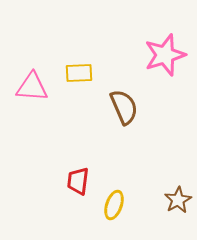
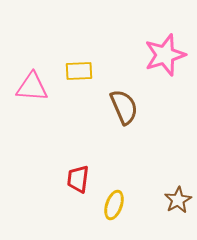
yellow rectangle: moved 2 px up
red trapezoid: moved 2 px up
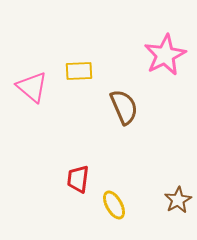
pink star: rotated 9 degrees counterclockwise
pink triangle: rotated 36 degrees clockwise
yellow ellipse: rotated 48 degrees counterclockwise
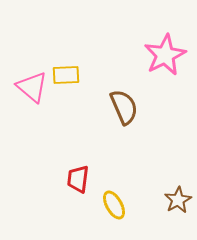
yellow rectangle: moved 13 px left, 4 px down
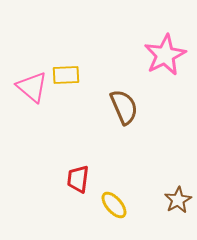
yellow ellipse: rotated 12 degrees counterclockwise
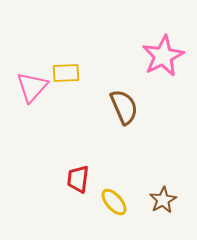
pink star: moved 2 px left, 1 px down
yellow rectangle: moved 2 px up
pink triangle: rotated 32 degrees clockwise
brown star: moved 15 px left
yellow ellipse: moved 3 px up
